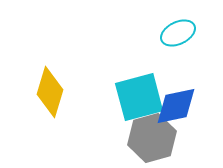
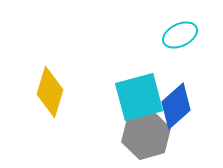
cyan ellipse: moved 2 px right, 2 px down
blue diamond: rotated 30 degrees counterclockwise
gray hexagon: moved 6 px left, 3 px up
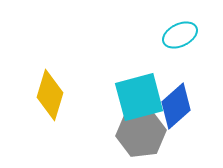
yellow diamond: moved 3 px down
gray hexagon: moved 5 px left, 2 px up; rotated 9 degrees clockwise
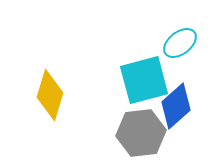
cyan ellipse: moved 8 px down; rotated 12 degrees counterclockwise
cyan square: moved 5 px right, 17 px up
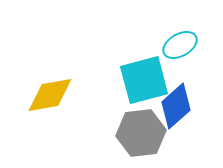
cyan ellipse: moved 2 px down; rotated 8 degrees clockwise
yellow diamond: rotated 63 degrees clockwise
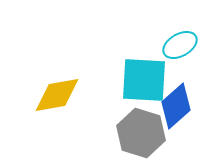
cyan square: rotated 18 degrees clockwise
yellow diamond: moved 7 px right
gray hexagon: rotated 24 degrees clockwise
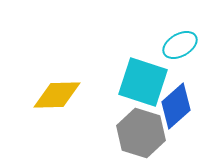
cyan square: moved 1 px left, 2 px down; rotated 15 degrees clockwise
yellow diamond: rotated 9 degrees clockwise
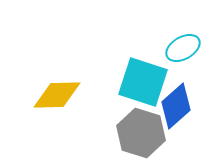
cyan ellipse: moved 3 px right, 3 px down
